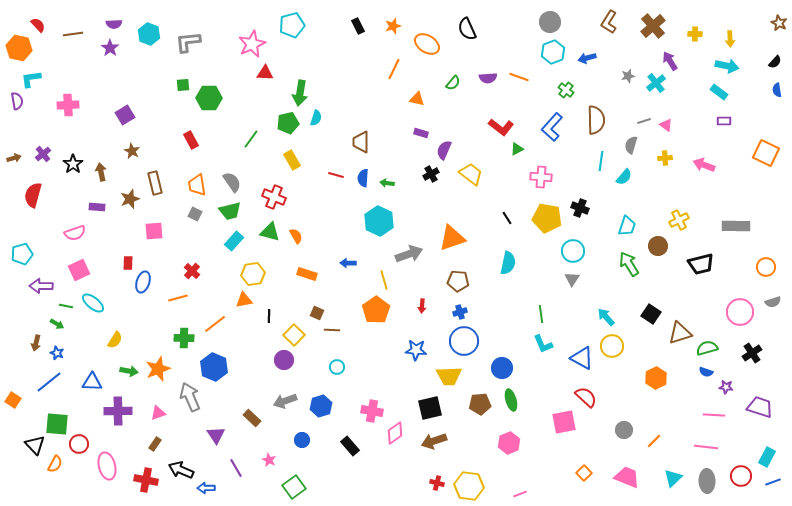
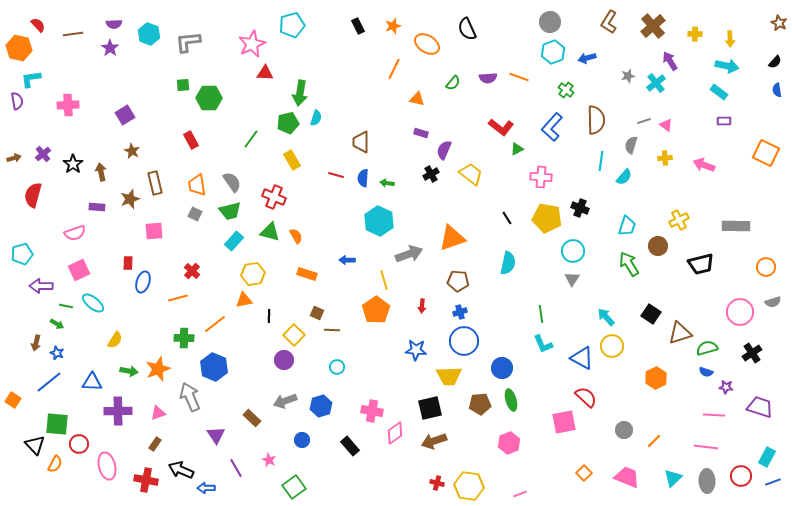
blue arrow at (348, 263): moved 1 px left, 3 px up
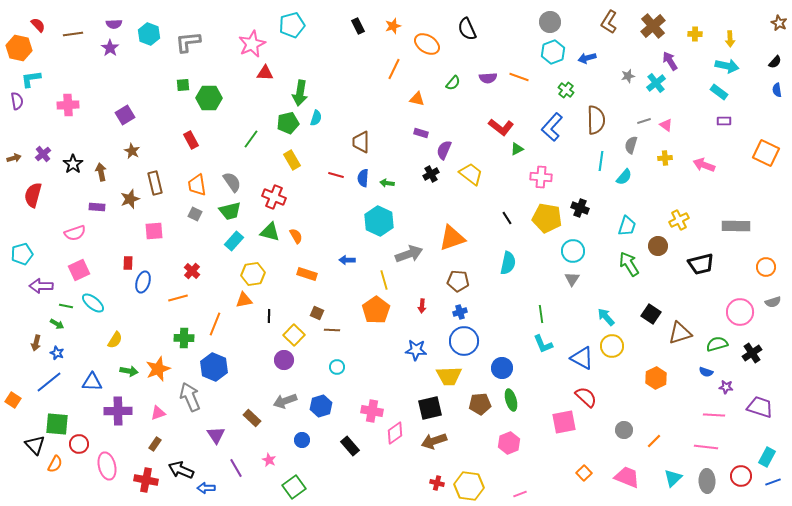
orange line at (215, 324): rotated 30 degrees counterclockwise
green semicircle at (707, 348): moved 10 px right, 4 px up
